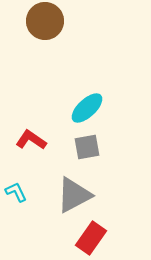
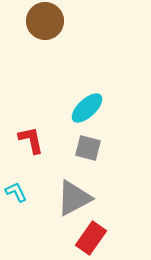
red L-shape: rotated 44 degrees clockwise
gray square: moved 1 px right, 1 px down; rotated 24 degrees clockwise
gray triangle: moved 3 px down
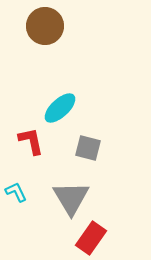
brown circle: moved 5 px down
cyan ellipse: moved 27 px left
red L-shape: moved 1 px down
gray triangle: moved 3 px left; rotated 33 degrees counterclockwise
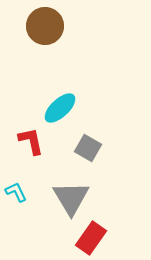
gray square: rotated 16 degrees clockwise
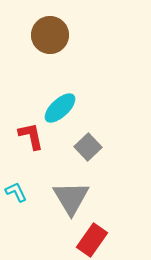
brown circle: moved 5 px right, 9 px down
red L-shape: moved 5 px up
gray square: moved 1 px up; rotated 16 degrees clockwise
red rectangle: moved 1 px right, 2 px down
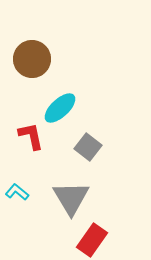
brown circle: moved 18 px left, 24 px down
gray square: rotated 8 degrees counterclockwise
cyan L-shape: moved 1 px right; rotated 25 degrees counterclockwise
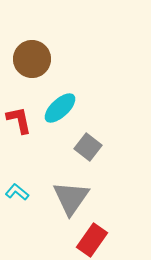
red L-shape: moved 12 px left, 16 px up
gray triangle: rotated 6 degrees clockwise
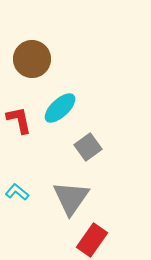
gray square: rotated 16 degrees clockwise
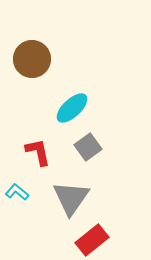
cyan ellipse: moved 12 px right
red L-shape: moved 19 px right, 32 px down
red rectangle: rotated 16 degrees clockwise
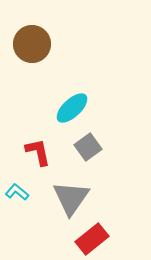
brown circle: moved 15 px up
red rectangle: moved 1 px up
